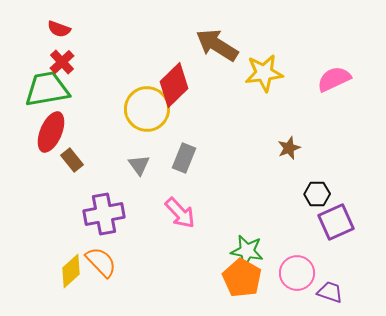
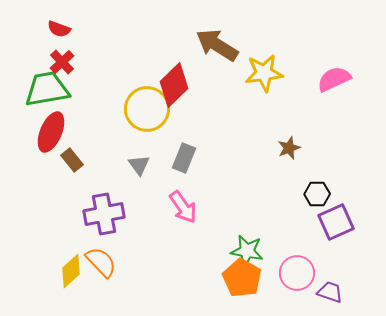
pink arrow: moved 3 px right, 6 px up; rotated 8 degrees clockwise
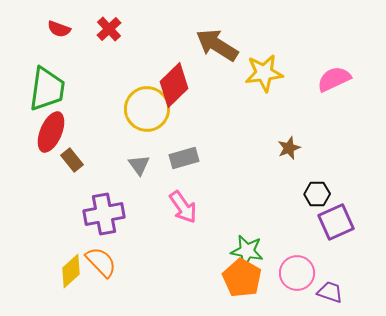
red cross: moved 47 px right, 33 px up
green trapezoid: rotated 108 degrees clockwise
gray rectangle: rotated 52 degrees clockwise
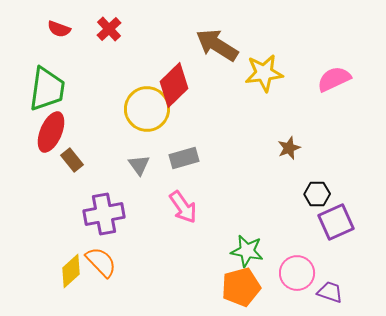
orange pentagon: moved 1 px left, 9 px down; rotated 27 degrees clockwise
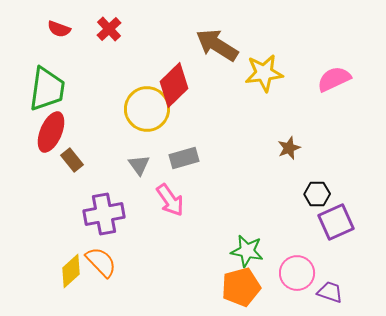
pink arrow: moved 13 px left, 7 px up
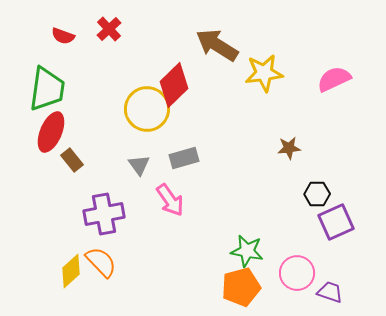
red semicircle: moved 4 px right, 7 px down
brown star: rotated 15 degrees clockwise
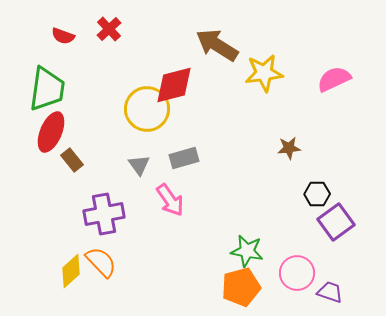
red diamond: rotated 30 degrees clockwise
purple square: rotated 12 degrees counterclockwise
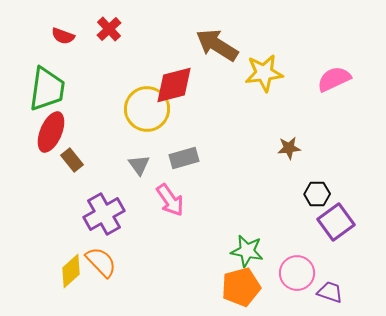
purple cross: rotated 18 degrees counterclockwise
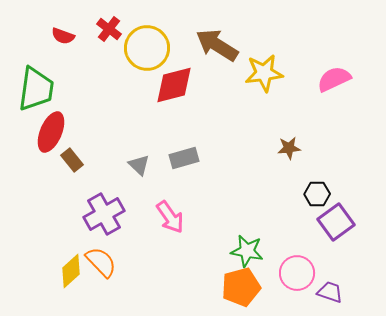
red cross: rotated 10 degrees counterclockwise
green trapezoid: moved 11 px left
yellow circle: moved 61 px up
gray triangle: rotated 10 degrees counterclockwise
pink arrow: moved 17 px down
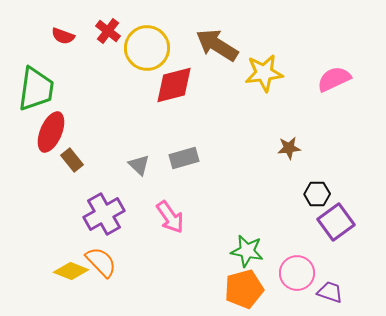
red cross: moved 1 px left, 2 px down
yellow diamond: rotated 64 degrees clockwise
orange pentagon: moved 3 px right, 2 px down
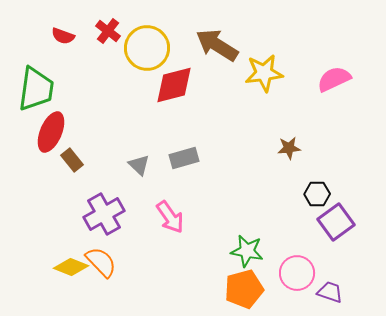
yellow diamond: moved 4 px up
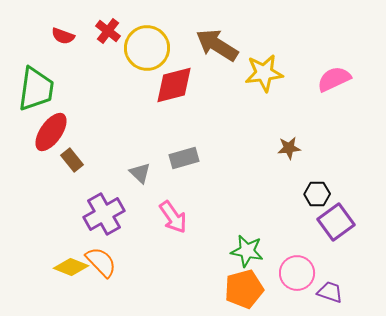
red ellipse: rotated 12 degrees clockwise
gray triangle: moved 1 px right, 8 px down
pink arrow: moved 3 px right
